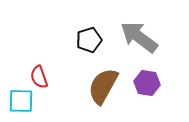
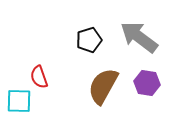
cyan square: moved 2 px left
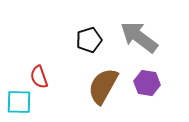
cyan square: moved 1 px down
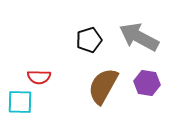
gray arrow: rotated 9 degrees counterclockwise
red semicircle: rotated 70 degrees counterclockwise
cyan square: moved 1 px right
